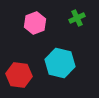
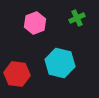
red hexagon: moved 2 px left, 1 px up
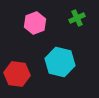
cyan hexagon: moved 1 px up
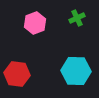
cyan hexagon: moved 16 px right, 9 px down; rotated 12 degrees counterclockwise
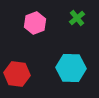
green cross: rotated 14 degrees counterclockwise
cyan hexagon: moved 5 px left, 3 px up
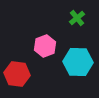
pink hexagon: moved 10 px right, 23 px down
cyan hexagon: moved 7 px right, 6 px up
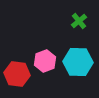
green cross: moved 2 px right, 3 px down
pink hexagon: moved 15 px down
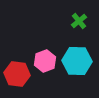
cyan hexagon: moved 1 px left, 1 px up
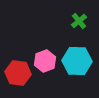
red hexagon: moved 1 px right, 1 px up
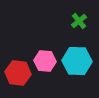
pink hexagon: rotated 25 degrees clockwise
